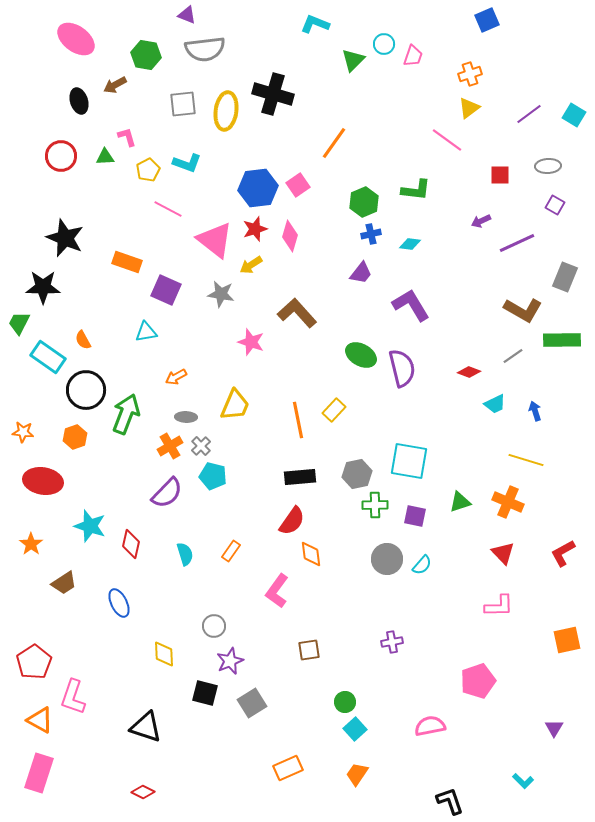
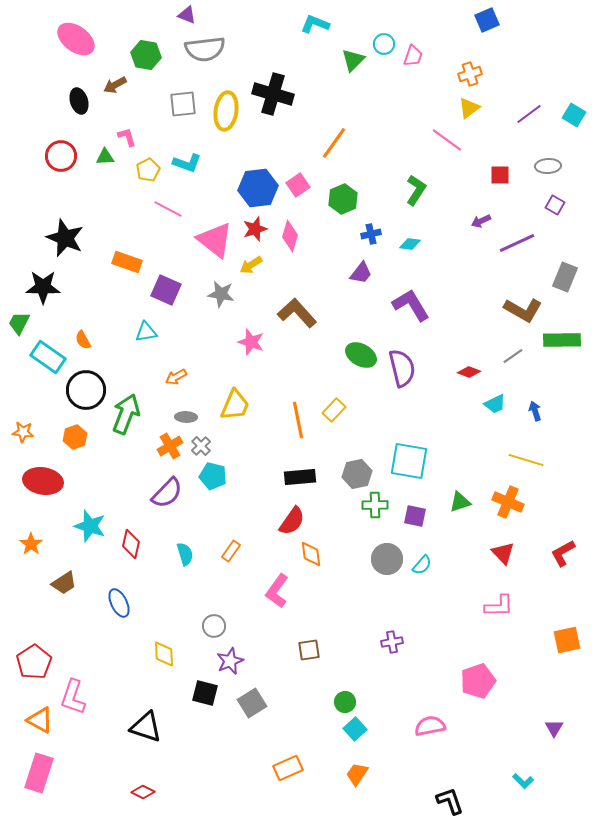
green L-shape at (416, 190): rotated 64 degrees counterclockwise
green hexagon at (364, 202): moved 21 px left, 3 px up
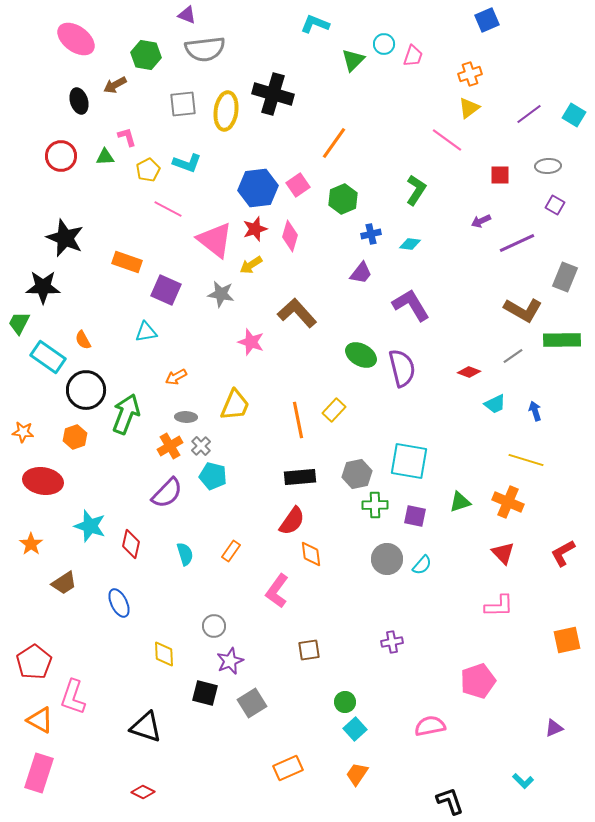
purple triangle at (554, 728): rotated 36 degrees clockwise
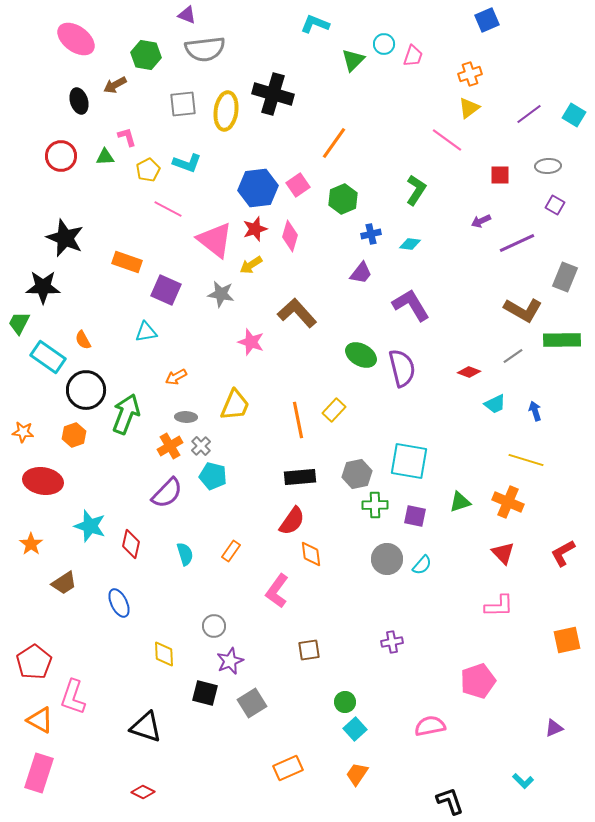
orange hexagon at (75, 437): moved 1 px left, 2 px up
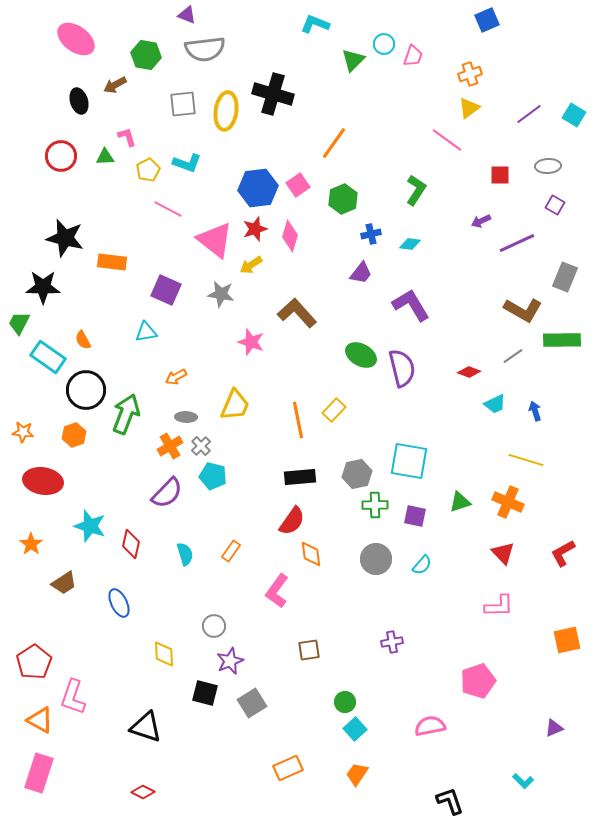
black star at (65, 238): rotated 9 degrees counterclockwise
orange rectangle at (127, 262): moved 15 px left; rotated 12 degrees counterclockwise
gray circle at (387, 559): moved 11 px left
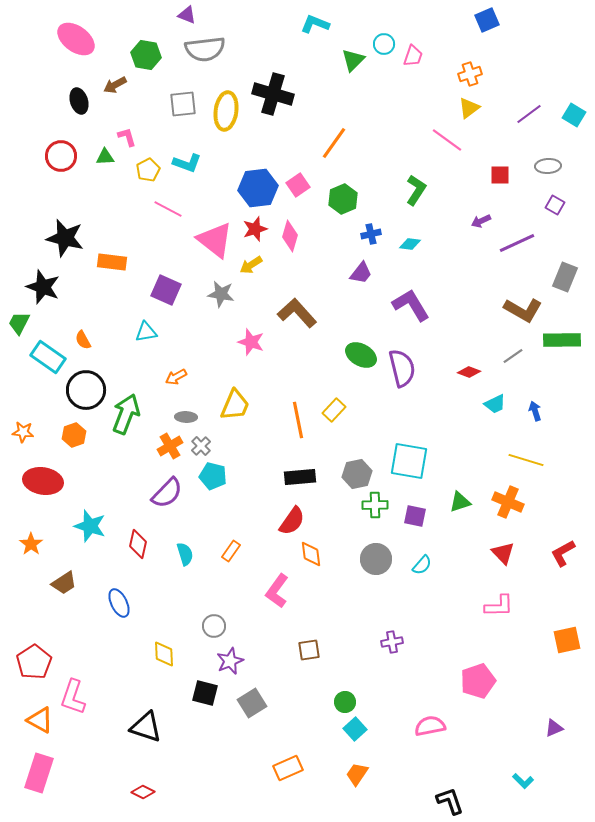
black star at (43, 287): rotated 20 degrees clockwise
red diamond at (131, 544): moved 7 px right
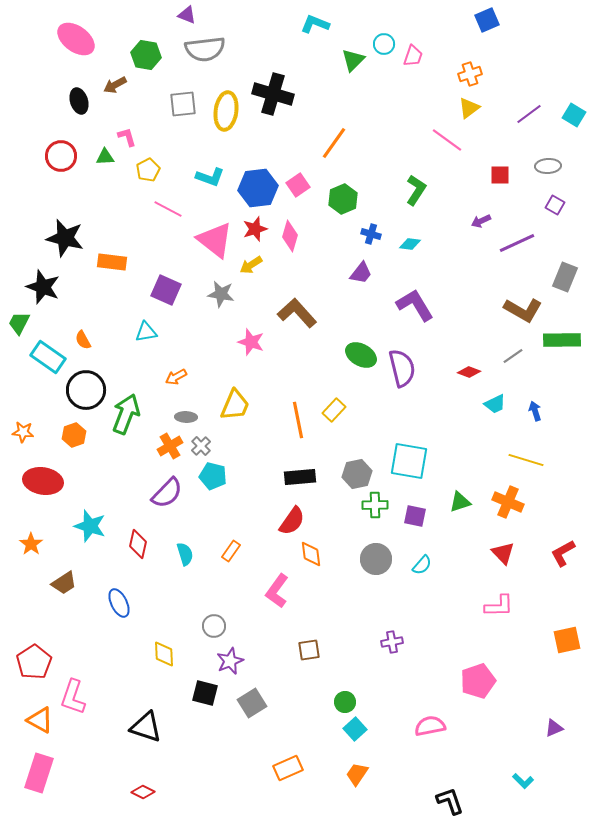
cyan L-shape at (187, 163): moved 23 px right, 14 px down
blue cross at (371, 234): rotated 30 degrees clockwise
purple L-shape at (411, 305): moved 4 px right
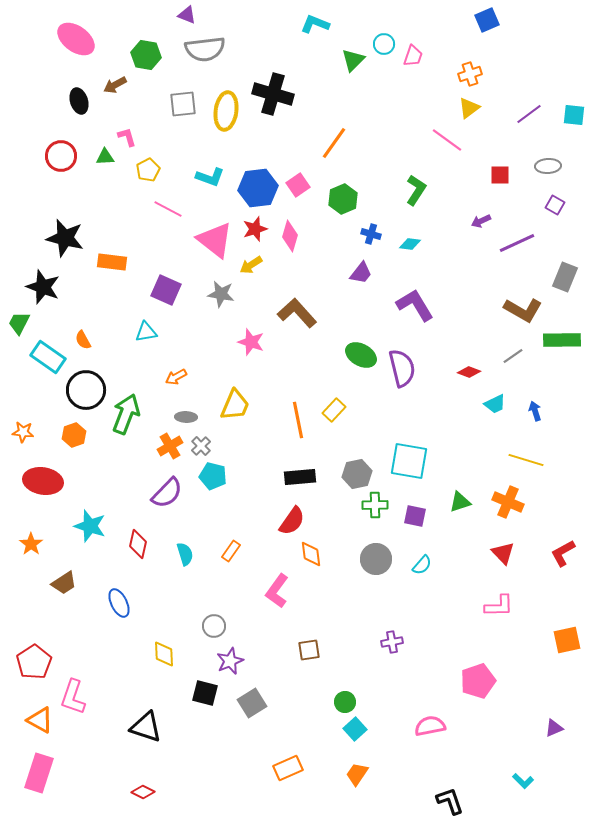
cyan square at (574, 115): rotated 25 degrees counterclockwise
